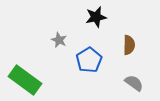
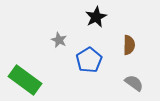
black star: rotated 15 degrees counterclockwise
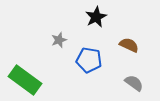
gray star: rotated 28 degrees clockwise
brown semicircle: rotated 66 degrees counterclockwise
blue pentagon: rotated 30 degrees counterclockwise
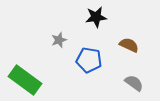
black star: rotated 20 degrees clockwise
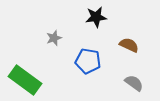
gray star: moved 5 px left, 2 px up
blue pentagon: moved 1 px left, 1 px down
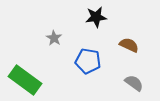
gray star: rotated 21 degrees counterclockwise
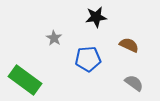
blue pentagon: moved 2 px up; rotated 15 degrees counterclockwise
